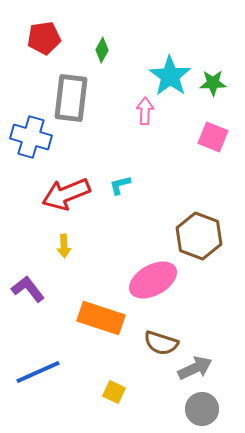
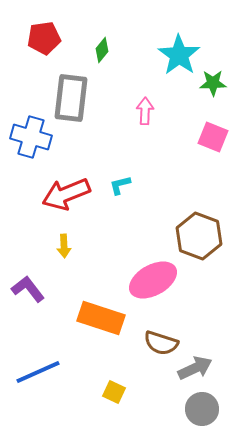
green diamond: rotated 10 degrees clockwise
cyan star: moved 9 px right, 21 px up
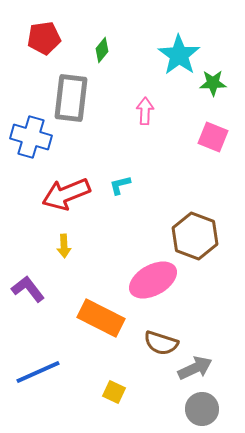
brown hexagon: moved 4 px left
orange rectangle: rotated 9 degrees clockwise
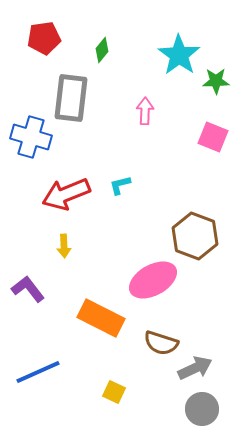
green star: moved 3 px right, 2 px up
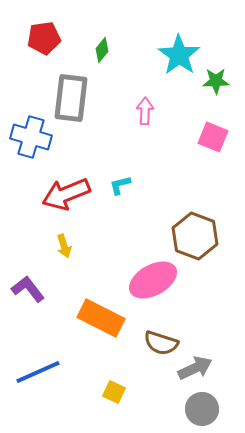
yellow arrow: rotated 15 degrees counterclockwise
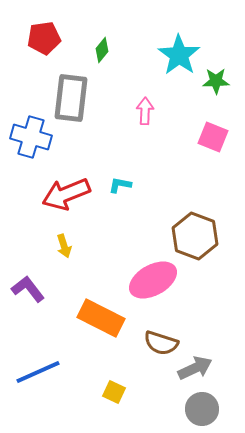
cyan L-shape: rotated 25 degrees clockwise
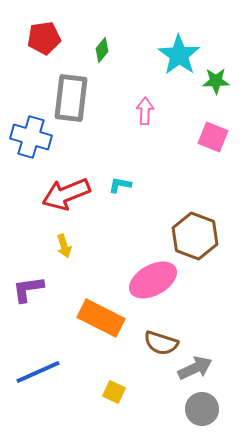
purple L-shape: rotated 60 degrees counterclockwise
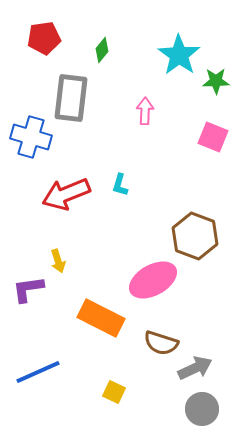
cyan L-shape: rotated 85 degrees counterclockwise
yellow arrow: moved 6 px left, 15 px down
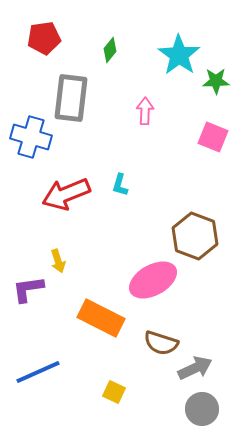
green diamond: moved 8 px right
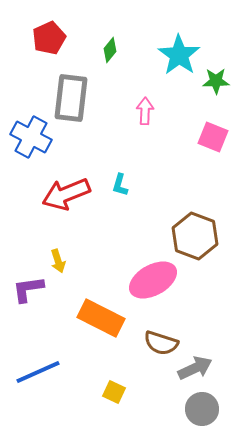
red pentagon: moved 5 px right; rotated 16 degrees counterclockwise
blue cross: rotated 12 degrees clockwise
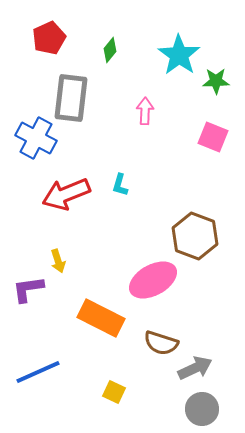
blue cross: moved 5 px right, 1 px down
